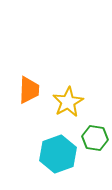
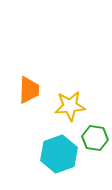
yellow star: moved 2 px right, 4 px down; rotated 24 degrees clockwise
cyan hexagon: moved 1 px right
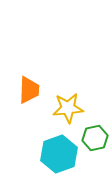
yellow star: moved 2 px left, 2 px down
green hexagon: rotated 20 degrees counterclockwise
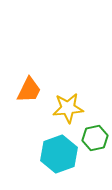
orange trapezoid: rotated 24 degrees clockwise
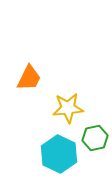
orange trapezoid: moved 12 px up
cyan hexagon: rotated 15 degrees counterclockwise
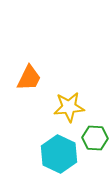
yellow star: moved 1 px right, 1 px up
green hexagon: rotated 15 degrees clockwise
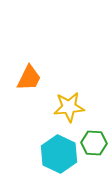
green hexagon: moved 1 px left, 5 px down
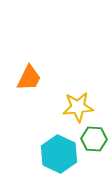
yellow star: moved 9 px right
green hexagon: moved 4 px up
